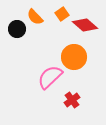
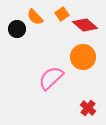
orange circle: moved 9 px right
pink semicircle: moved 1 px right, 1 px down
red cross: moved 16 px right, 8 px down; rotated 14 degrees counterclockwise
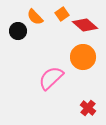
black circle: moved 1 px right, 2 px down
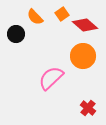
black circle: moved 2 px left, 3 px down
orange circle: moved 1 px up
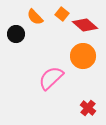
orange square: rotated 16 degrees counterclockwise
